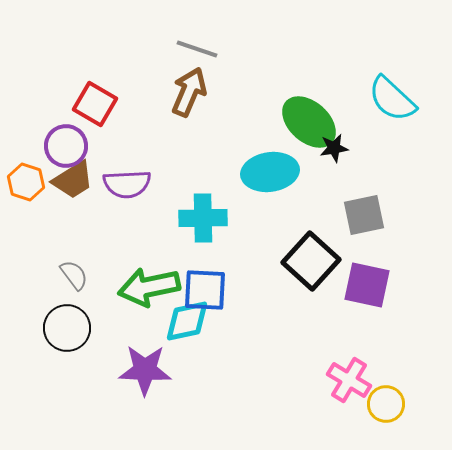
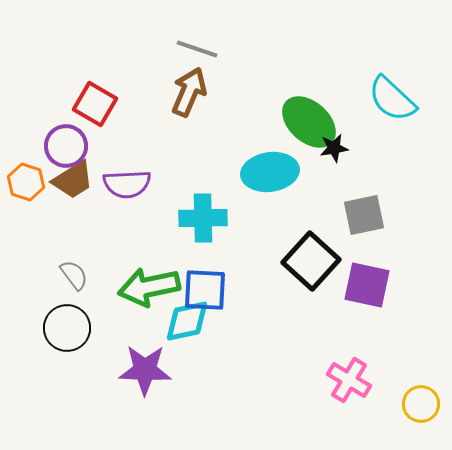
yellow circle: moved 35 px right
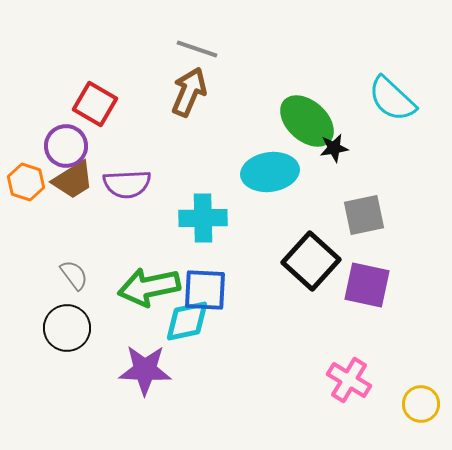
green ellipse: moved 2 px left, 1 px up
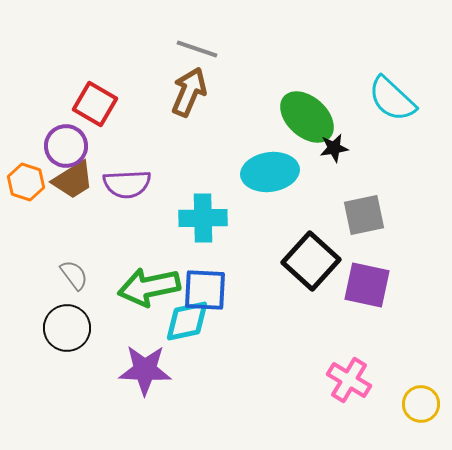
green ellipse: moved 4 px up
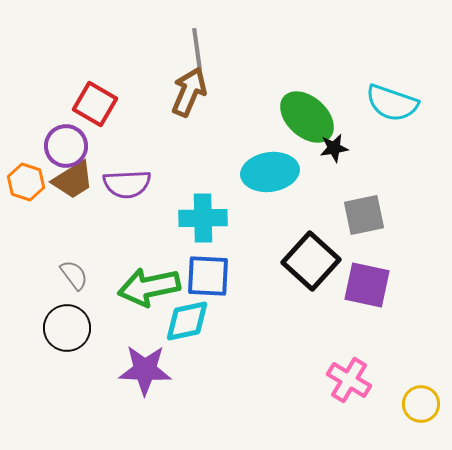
gray line: rotated 63 degrees clockwise
cyan semicircle: moved 4 px down; rotated 24 degrees counterclockwise
blue square: moved 3 px right, 14 px up
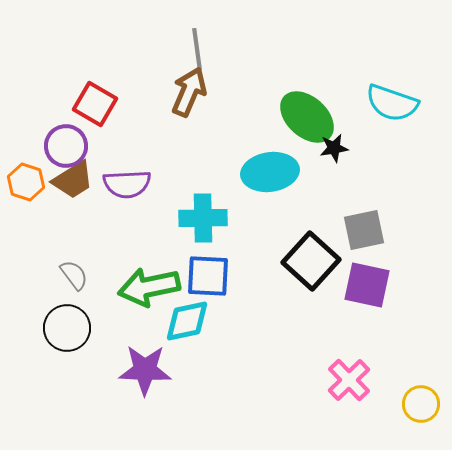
gray square: moved 15 px down
pink cross: rotated 15 degrees clockwise
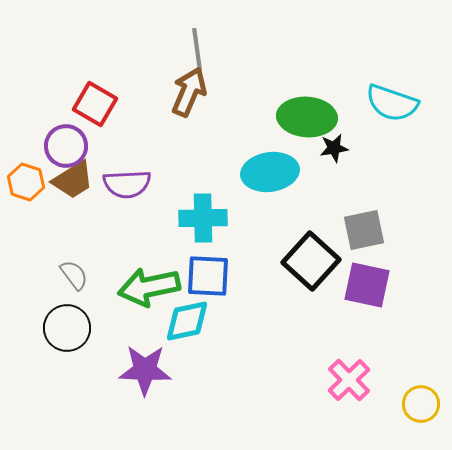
green ellipse: rotated 38 degrees counterclockwise
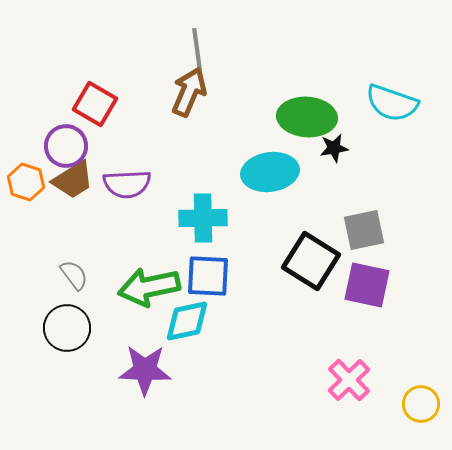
black square: rotated 10 degrees counterclockwise
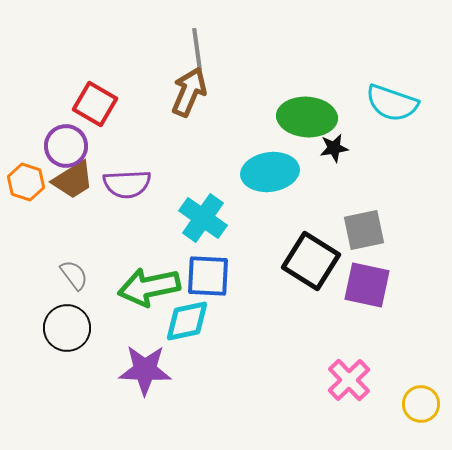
cyan cross: rotated 36 degrees clockwise
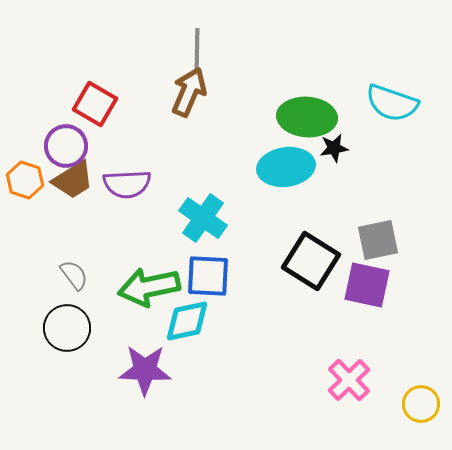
gray line: rotated 9 degrees clockwise
cyan ellipse: moved 16 px right, 5 px up
orange hexagon: moved 1 px left, 2 px up
gray square: moved 14 px right, 10 px down
